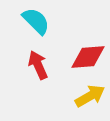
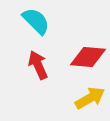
red diamond: rotated 9 degrees clockwise
yellow arrow: moved 2 px down
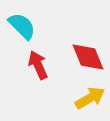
cyan semicircle: moved 14 px left, 5 px down
red diamond: rotated 63 degrees clockwise
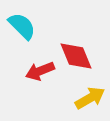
red diamond: moved 12 px left, 1 px up
red arrow: moved 2 px right, 6 px down; rotated 88 degrees counterclockwise
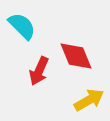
red arrow: moved 1 px left; rotated 44 degrees counterclockwise
yellow arrow: moved 1 px left, 2 px down
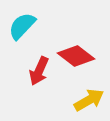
cyan semicircle: rotated 92 degrees counterclockwise
red diamond: rotated 30 degrees counterclockwise
